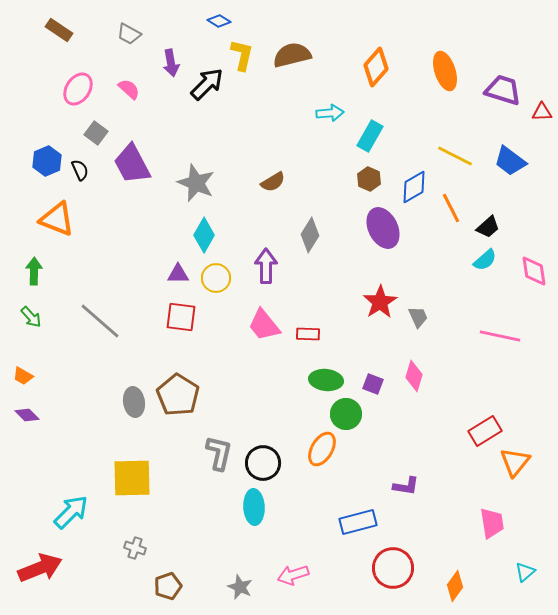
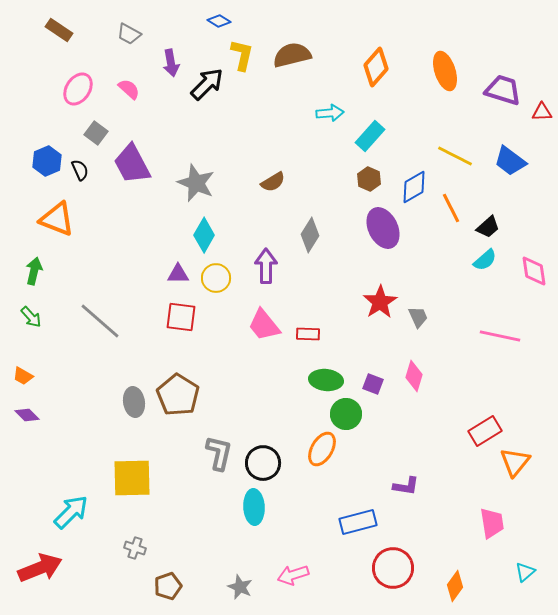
cyan rectangle at (370, 136): rotated 12 degrees clockwise
green arrow at (34, 271): rotated 12 degrees clockwise
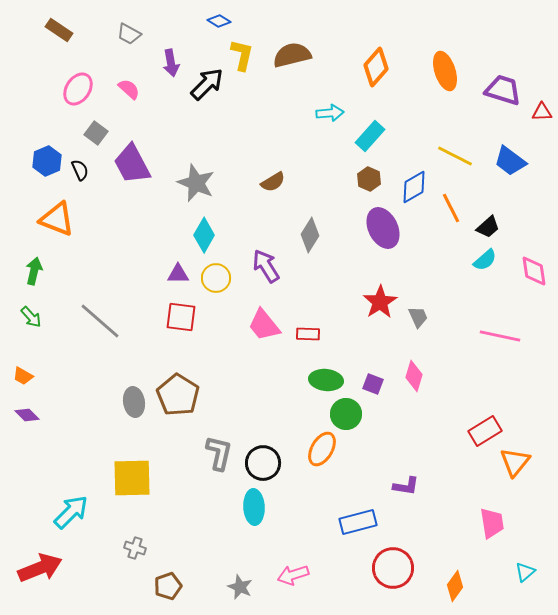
purple arrow at (266, 266): rotated 32 degrees counterclockwise
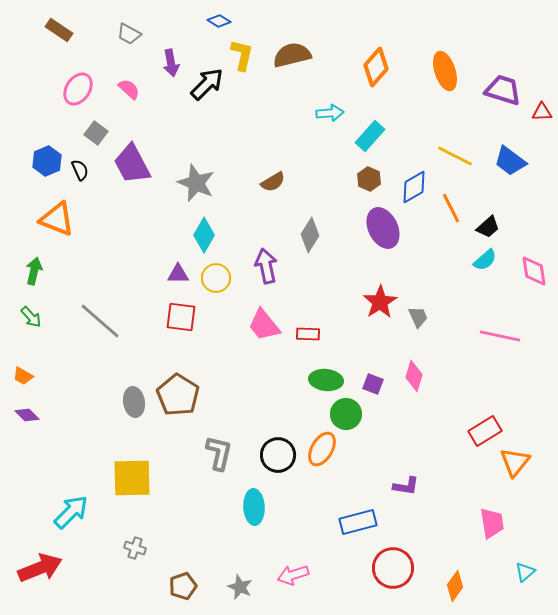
purple arrow at (266, 266): rotated 20 degrees clockwise
black circle at (263, 463): moved 15 px right, 8 px up
brown pentagon at (168, 586): moved 15 px right
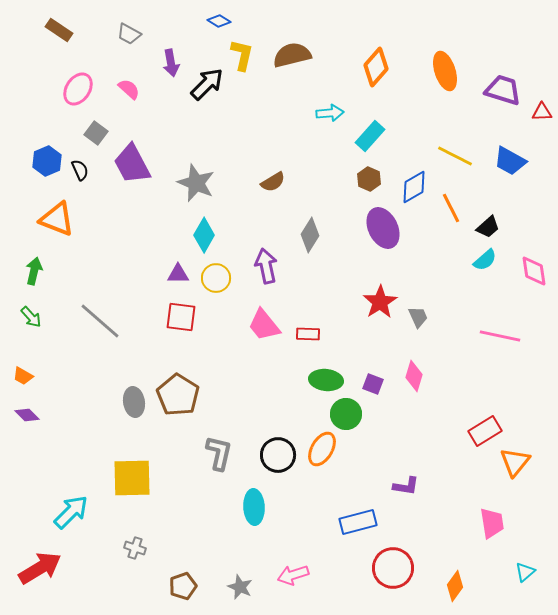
blue trapezoid at (510, 161): rotated 8 degrees counterclockwise
red arrow at (40, 568): rotated 9 degrees counterclockwise
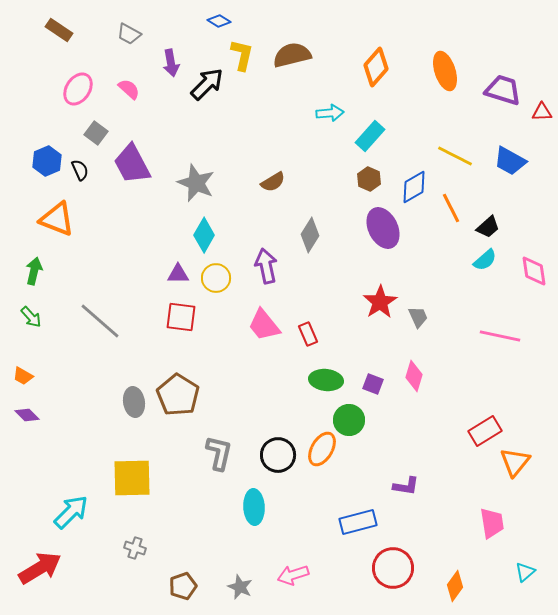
red rectangle at (308, 334): rotated 65 degrees clockwise
green circle at (346, 414): moved 3 px right, 6 px down
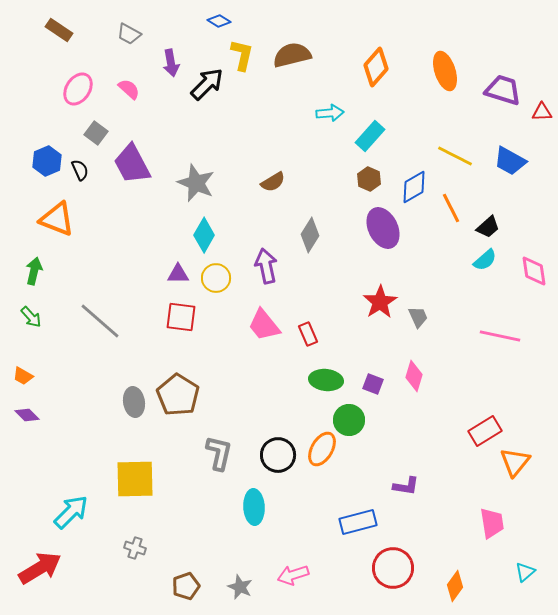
yellow square at (132, 478): moved 3 px right, 1 px down
brown pentagon at (183, 586): moved 3 px right
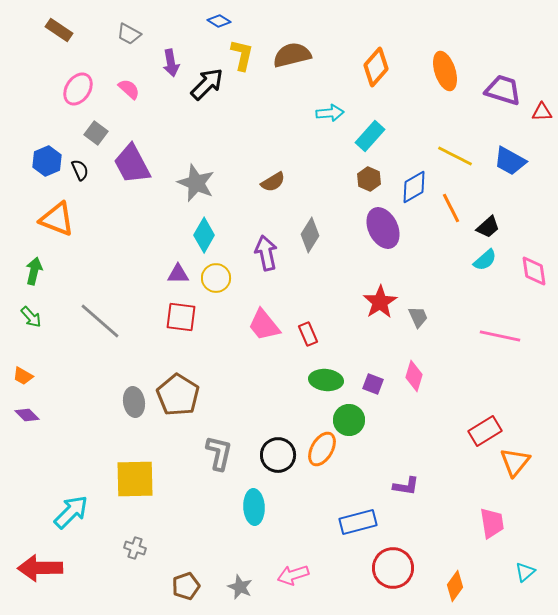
purple arrow at (266, 266): moved 13 px up
red arrow at (40, 568): rotated 150 degrees counterclockwise
